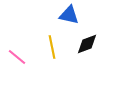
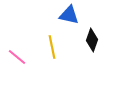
black diamond: moved 5 px right, 4 px up; rotated 50 degrees counterclockwise
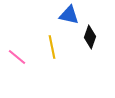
black diamond: moved 2 px left, 3 px up
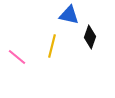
yellow line: moved 1 px up; rotated 25 degrees clockwise
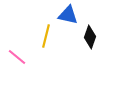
blue triangle: moved 1 px left
yellow line: moved 6 px left, 10 px up
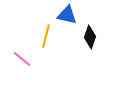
blue triangle: moved 1 px left
pink line: moved 5 px right, 2 px down
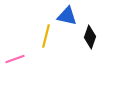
blue triangle: moved 1 px down
pink line: moved 7 px left; rotated 60 degrees counterclockwise
